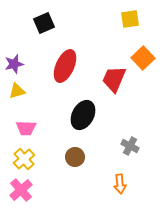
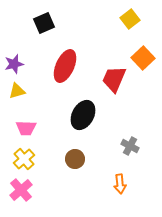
yellow square: rotated 30 degrees counterclockwise
brown circle: moved 2 px down
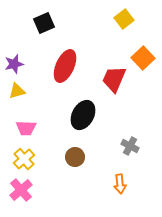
yellow square: moved 6 px left
brown circle: moved 2 px up
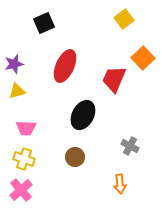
yellow cross: rotated 30 degrees counterclockwise
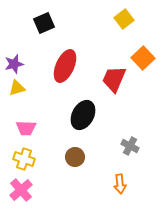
yellow triangle: moved 3 px up
